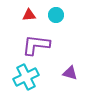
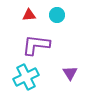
cyan circle: moved 1 px right
purple triangle: rotated 42 degrees clockwise
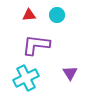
cyan cross: moved 1 px down
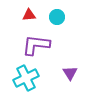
cyan circle: moved 2 px down
